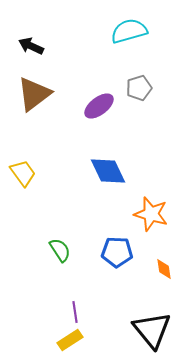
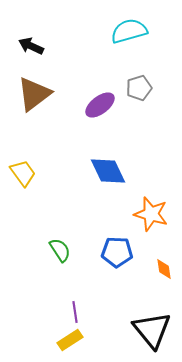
purple ellipse: moved 1 px right, 1 px up
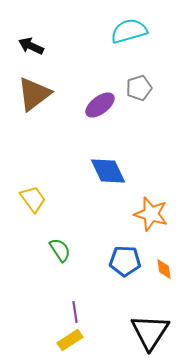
yellow trapezoid: moved 10 px right, 26 px down
blue pentagon: moved 8 px right, 9 px down
black triangle: moved 2 px left, 2 px down; rotated 12 degrees clockwise
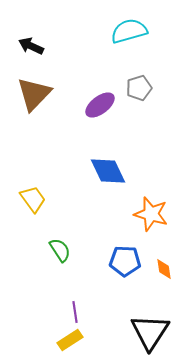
brown triangle: rotated 9 degrees counterclockwise
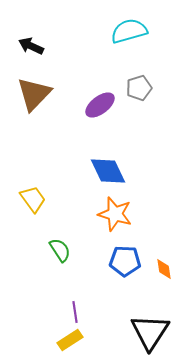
orange star: moved 36 px left
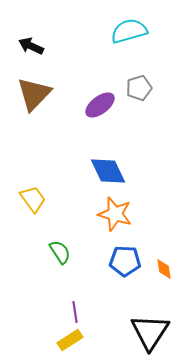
green semicircle: moved 2 px down
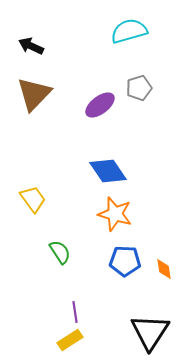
blue diamond: rotated 9 degrees counterclockwise
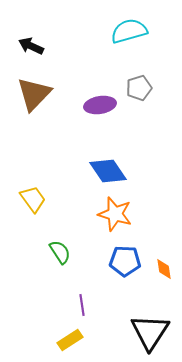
purple ellipse: rotated 28 degrees clockwise
purple line: moved 7 px right, 7 px up
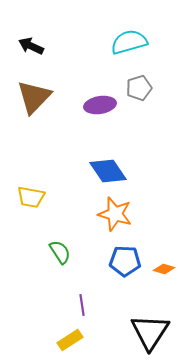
cyan semicircle: moved 11 px down
brown triangle: moved 3 px down
yellow trapezoid: moved 2 px left, 2 px up; rotated 136 degrees clockwise
orange diamond: rotated 65 degrees counterclockwise
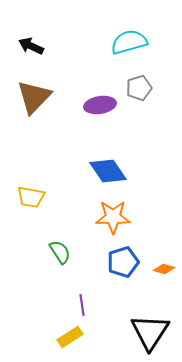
orange star: moved 2 px left, 3 px down; rotated 16 degrees counterclockwise
blue pentagon: moved 2 px left, 1 px down; rotated 20 degrees counterclockwise
yellow rectangle: moved 3 px up
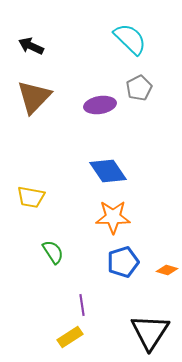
cyan semicircle: moved 1 px right, 3 px up; rotated 60 degrees clockwise
gray pentagon: rotated 10 degrees counterclockwise
green semicircle: moved 7 px left
orange diamond: moved 3 px right, 1 px down
